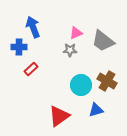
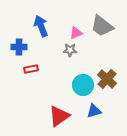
blue arrow: moved 8 px right, 1 px up
gray trapezoid: moved 1 px left, 15 px up
red rectangle: rotated 32 degrees clockwise
brown cross: moved 2 px up; rotated 12 degrees clockwise
cyan circle: moved 2 px right
blue triangle: moved 2 px left, 1 px down
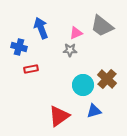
blue arrow: moved 2 px down
blue cross: rotated 14 degrees clockwise
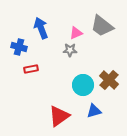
brown cross: moved 2 px right, 1 px down
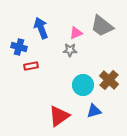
red rectangle: moved 3 px up
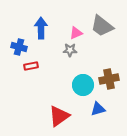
blue arrow: rotated 20 degrees clockwise
brown cross: moved 1 px up; rotated 36 degrees clockwise
blue triangle: moved 4 px right, 2 px up
